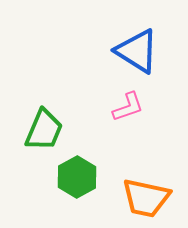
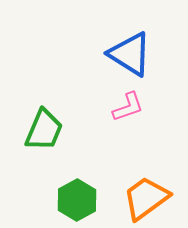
blue triangle: moved 7 px left, 3 px down
green hexagon: moved 23 px down
orange trapezoid: rotated 132 degrees clockwise
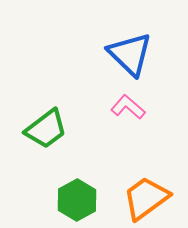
blue triangle: rotated 12 degrees clockwise
pink L-shape: rotated 120 degrees counterclockwise
green trapezoid: moved 2 px right, 1 px up; rotated 30 degrees clockwise
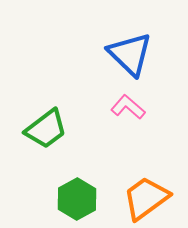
green hexagon: moved 1 px up
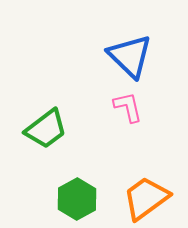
blue triangle: moved 2 px down
pink L-shape: rotated 36 degrees clockwise
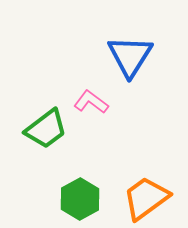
blue triangle: rotated 18 degrees clockwise
pink L-shape: moved 37 px left, 5 px up; rotated 40 degrees counterclockwise
green hexagon: moved 3 px right
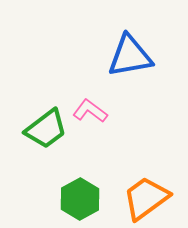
blue triangle: rotated 48 degrees clockwise
pink L-shape: moved 1 px left, 9 px down
